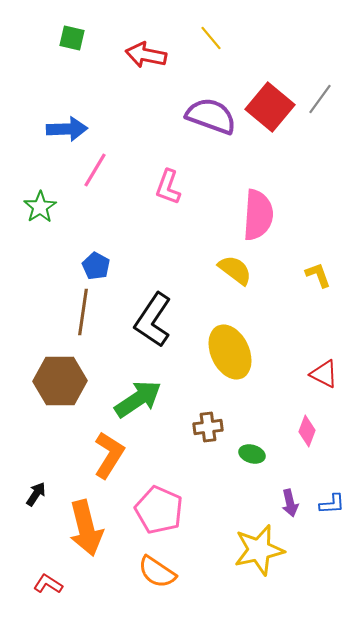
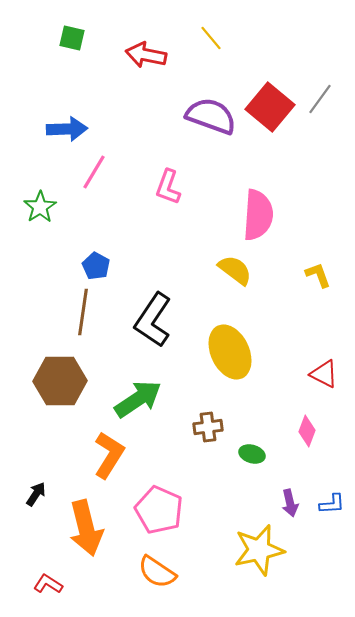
pink line: moved 1 px left, 2 px down
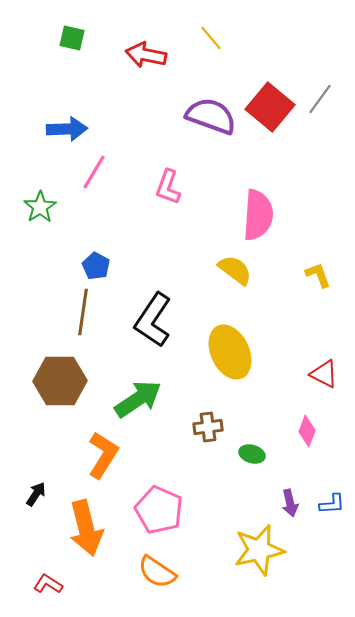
orange L-shape: moved 6 px left
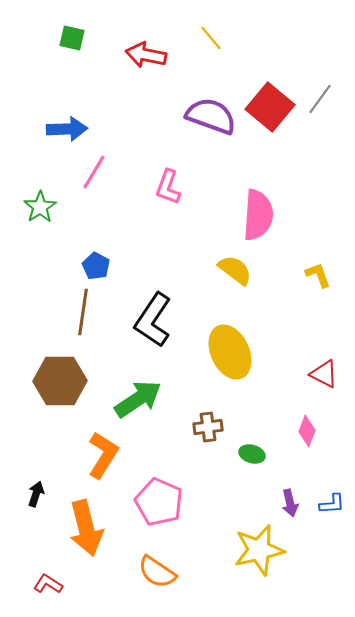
black arrow: rotated 15 degrees counterclockwise
pink pentagon: moved 8 px up
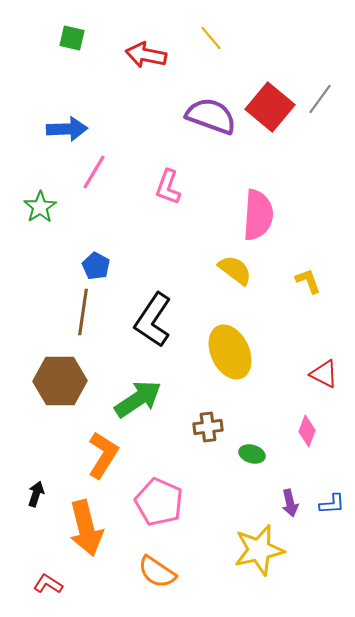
yellow L-shape: moved 10 px left, 6 px down
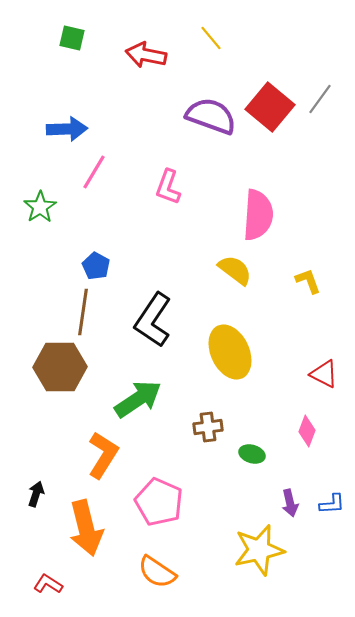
brown hexagon: moved 14 px up
